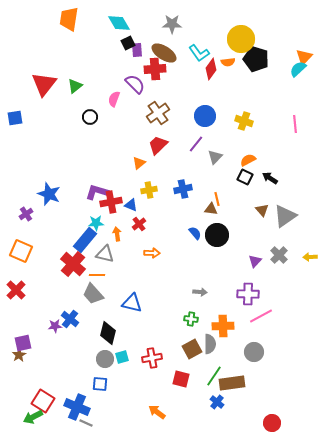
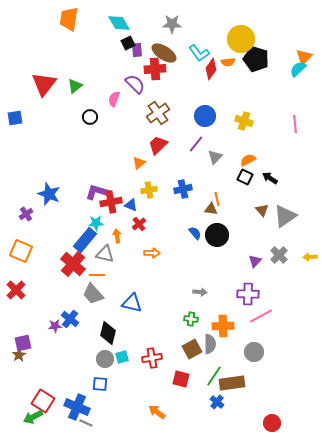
orange arrow at (117, 234): moved 2 px down
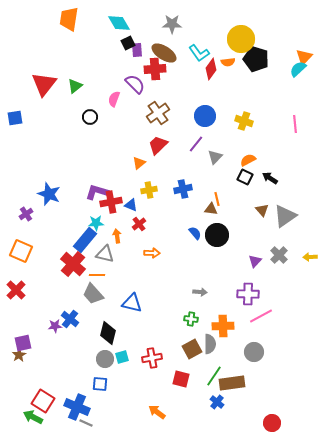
green arrow at (33, 417): rotated 54 degrees clockwise
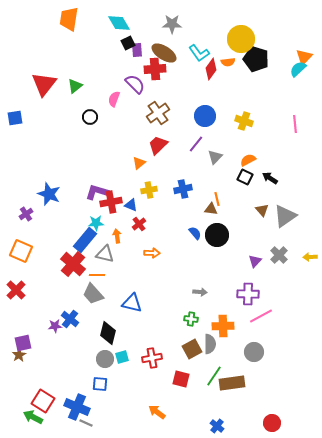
blue cross at (217, 402): moved 24 px down
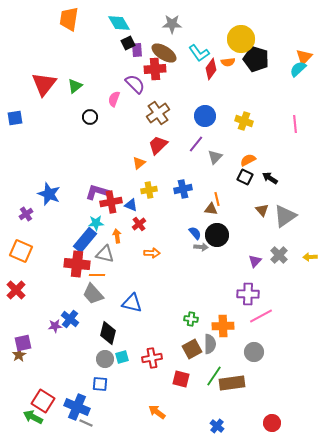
red cross at (73, 264): moved 4 px right; rotated 35 degrees counterclockwise
gray arrow at (200, 292): moved 1 px right, 45 px up
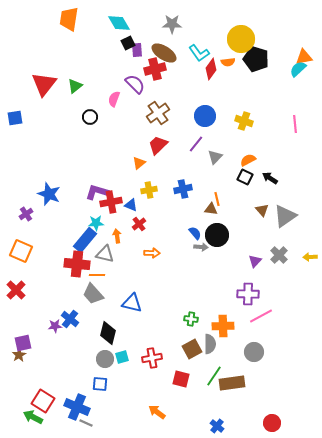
orange triangle at (304, 57): rotated 36 degrees clockwise
red cross at (155, 69): rotated 10 degrees counterclockwise
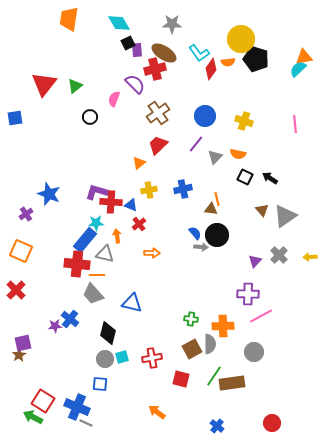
orange semicircle at (248, 160): moved 10 px left, 6 px up; rotated 140 degrees counterclockwise
red cross at (111, 202): rotated 15 degrees clockwise
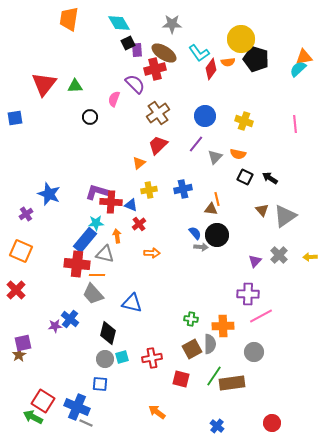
green triangle at (75, 86): rotated 35 degrees clockwise
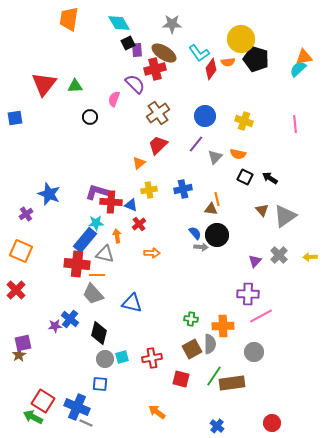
black diamond at (108, 333): moved 9 px left
